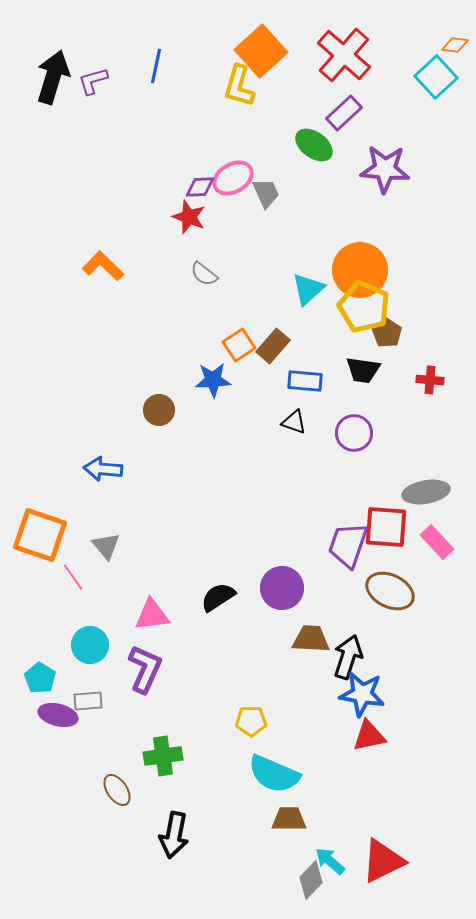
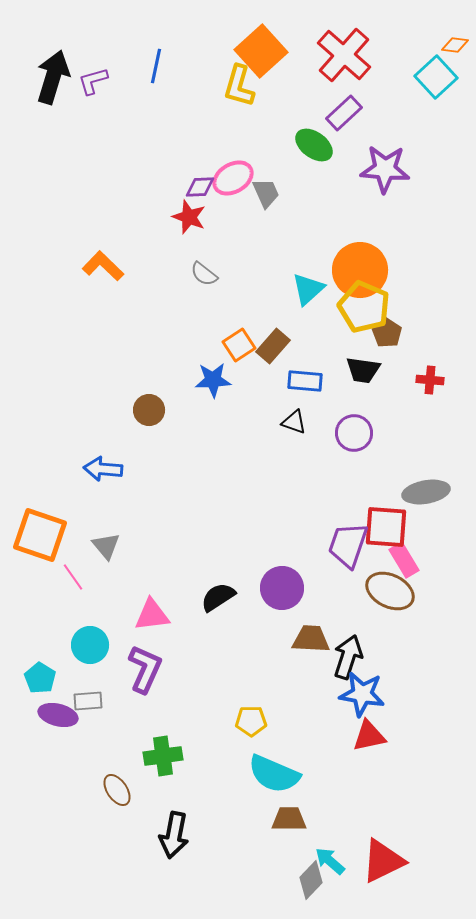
brown circle at (159, 410): moved 10 px left
pink rectangle at (437, 542): moved 33 px left, 18 px down; rotated 12 degrees clockwise
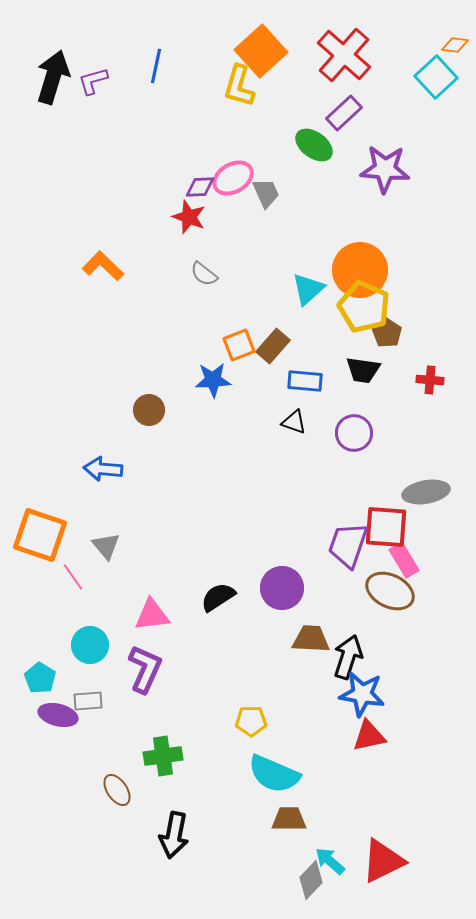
orange square at (239, 345): rotated 12 degrees clockwise
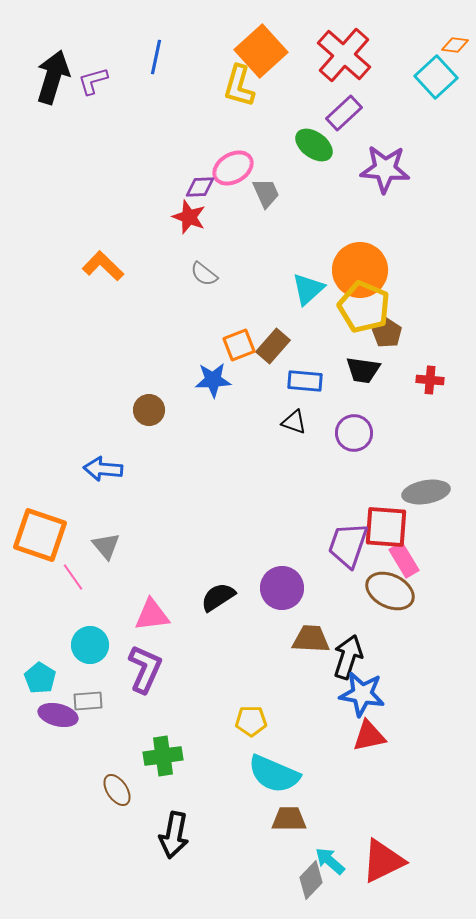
blue line at (156, 66): moved 9 px up
pink ellipse at (233, 178): moved 10 px up
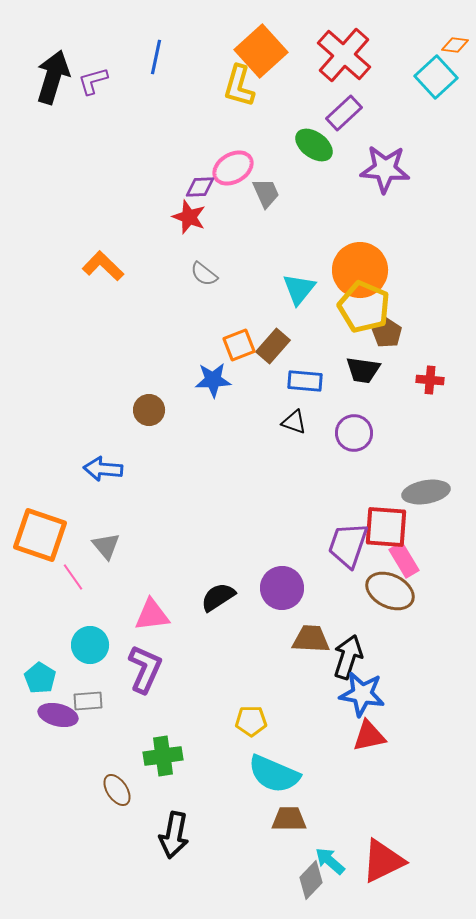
cyan triangle at (308, 289): moved 9 px left; rotated 9 degrees counterclockwise
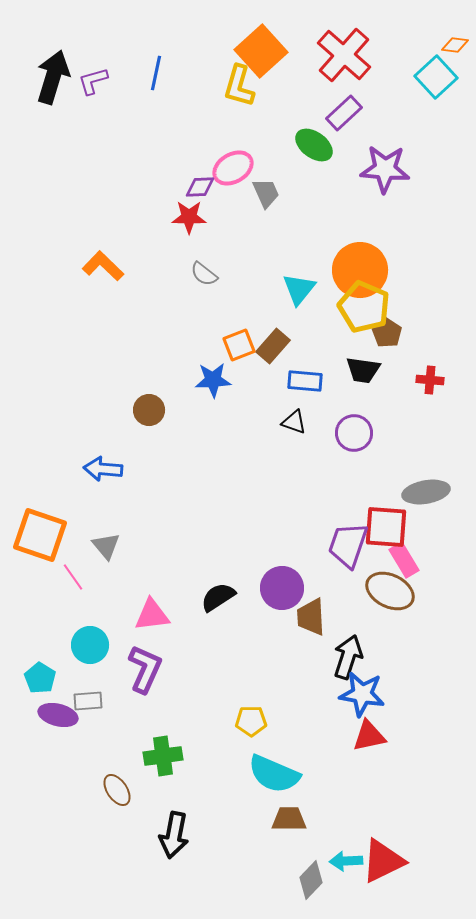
blue line at (156, 57): moved 16 px down
red star at (189, 217): rotated 20 degrees counterclockwise
brown trapezoid at (311, 639): moved 22 px up; rotated 96 degrees counterclockwise
cyan arrow at (330, 861): moved 16 px right; rotated 44 degrees counterclockwise
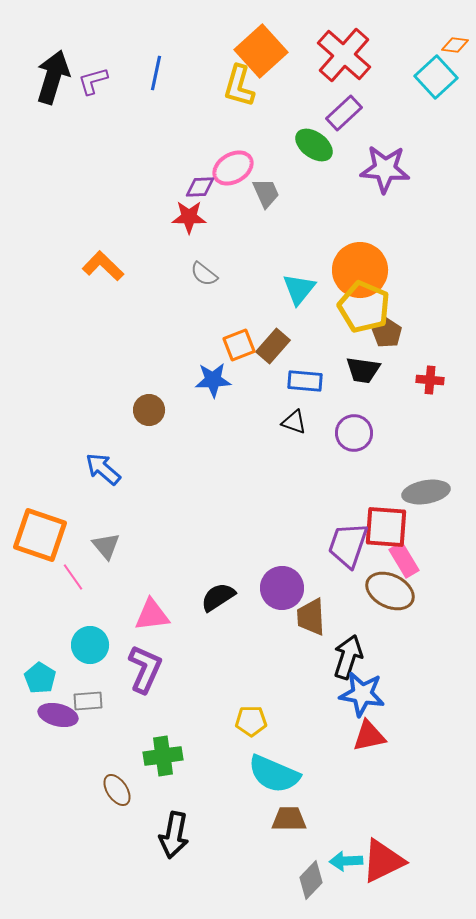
blue arrow at (103, 469): rotated 36 degrees clockwise
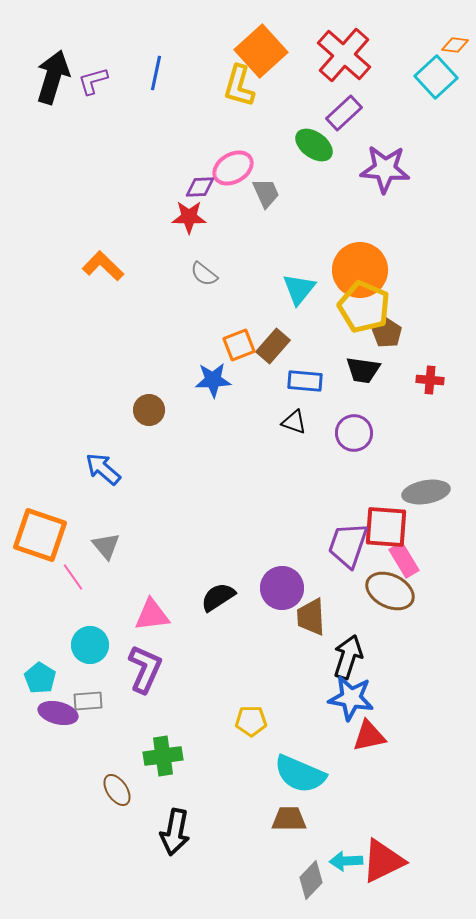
blue star at (362, 694): moved 11 px left, 4 px down
purple ellipse at (58, 715): moved 2 px up
cyan semicircle at (274, 774): moved 26 px right
black arrow at (174, 835): moved 1 px right, 3 px up
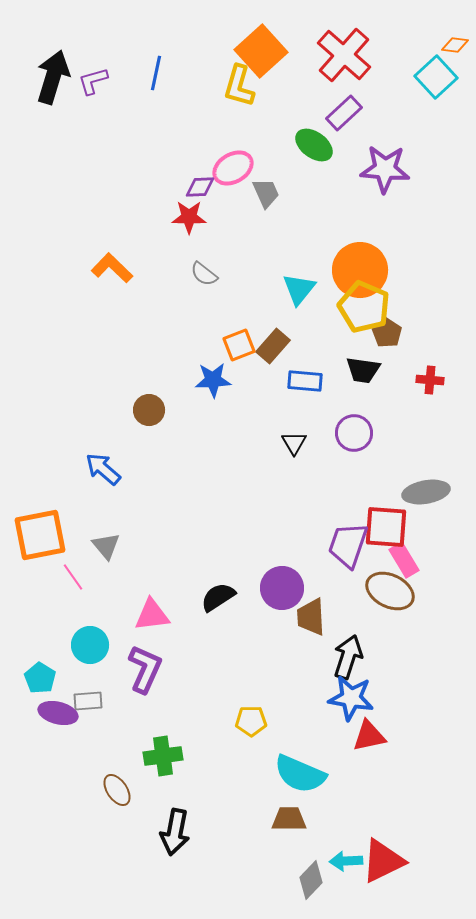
orange L-shape at (103, 266): moved 9 px right, 2 px down
black triangle at (294, 422): moved 21 px down; rotated 40 degrees clockwise
orange square at (40, 535): rotated 30 degrees counterclockwise
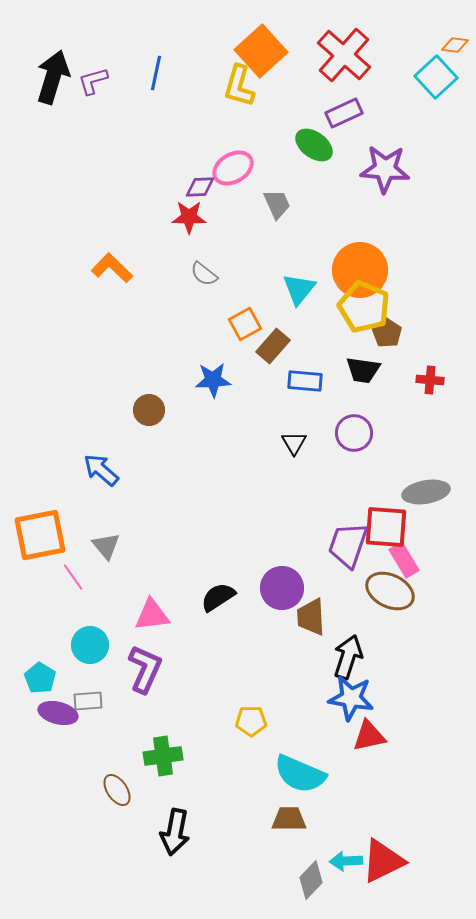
purple rectangle at (344, 113): rotated 18 degrees clockwise
gray trapezoid at (266, 193): moved 11 px right, 11 px down
orange square at (239, 345): moved 6 px right, 21 px up; rotated 8 degrees counterclockwise
blue arrow at (103, 469): moved 2 px left, 1 px down
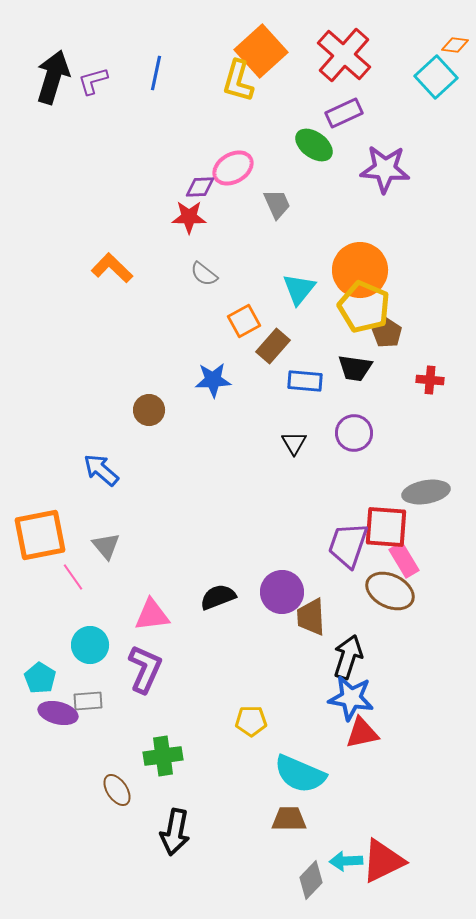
yellow L-shape at (239, 86): moved 1 px left, 5 px up
orange square at (245, 324): moved 1 px left, 3 px up
black trapezoid at (363, 370): moved 8 px left, 2 px up
purple circle at (282, 588): moved 4 px down
black semicircle at (218, 597): rotated 12 degrees clockwise
red triangle at (369, 736): moved 7 px left, 3 px up
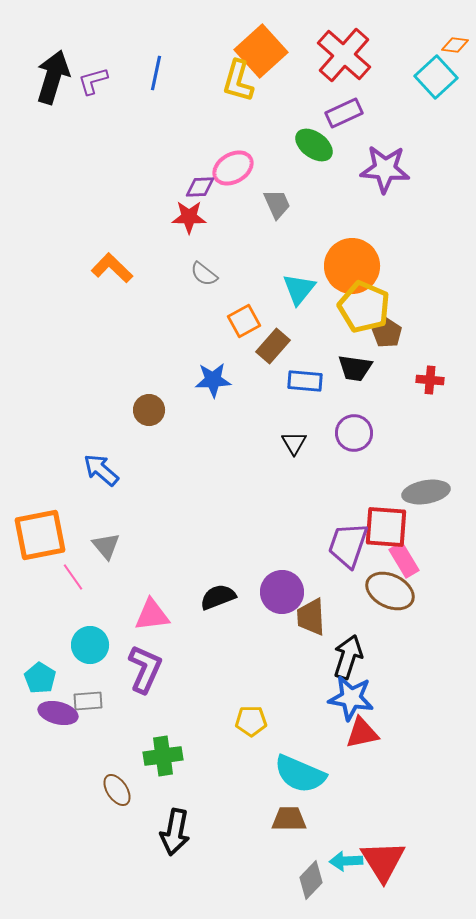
orange circle at (360, 270): moved 8 px left, 4 px up
red triangle at (383, 861): rotated 36 degrees counterclockwise
